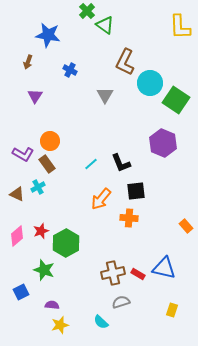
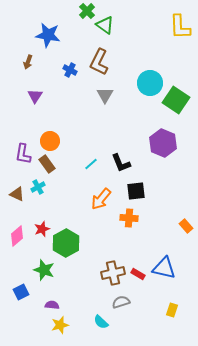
brown L-shape: moved 26 px left
purple L-shape: rotated 70 degrees clockwise
red star: moved 1 px right, 2 px up
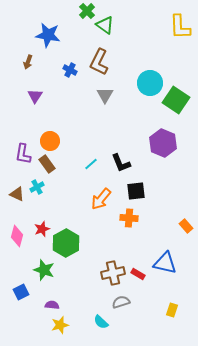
cyan cross: moved 1 px left
pink diamond: rotated 35 degrees counterclockwise
blue triangle: moved 1 px right, 5 px up
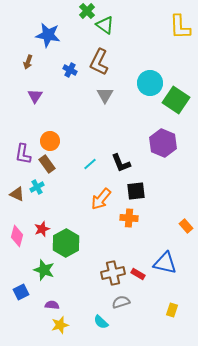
cyan line: moved 1 px left
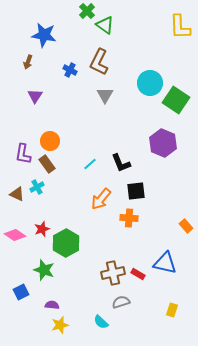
blue star: moved 4 px left
pink diamond: moved 2 px left, 1 px up; rotated 70 degrees counterclockwise
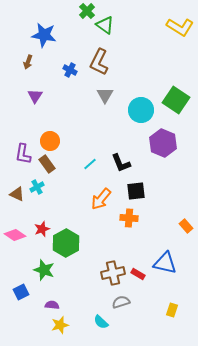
yellow L-shape: rotated 56 degrees counterclockwise
cyan circle: moved 9 px left, 27 px down
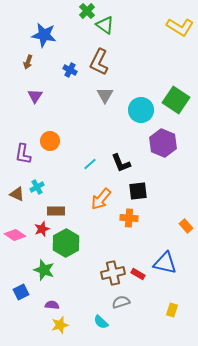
brown rectangle: moved 9 px right, 47 px down; rotated 54 degrees counterclockwise
black square: moved 2 px right
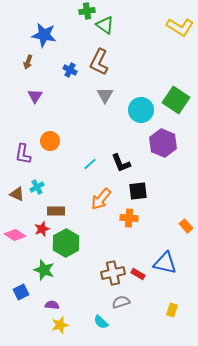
green cross: rotated 35 degrees clockwise
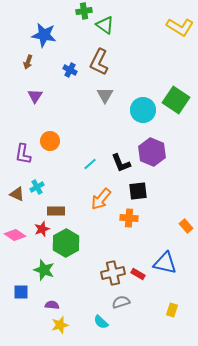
green cross: moved 3 px left
cyan circle: moved 2 px right
purple hexagon: moved 11 px left, 9 px down
blue square: rotated 28 degrees clockwise
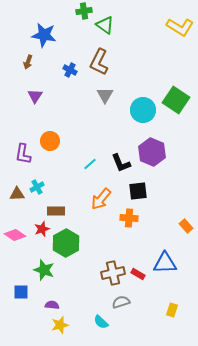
brown triangle: rotated 28 degrees counterclockwise
blue triangle: rotated 15 degrees counterclockwise
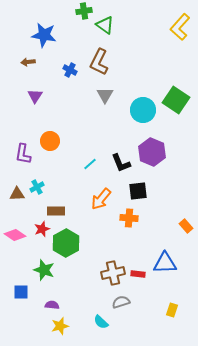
yellow L-shape: rotated 100 degrees clockwise
brown arrow: rotated 64 degrees clockwise
red rectangle: rotated 24 degrees counterclockwise
yellow star: moved 1 px down
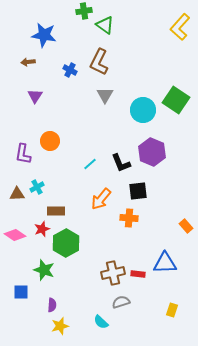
purple semicircle: rotated 88 degrees clockwise
